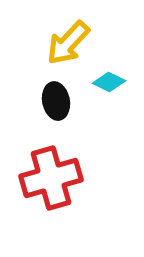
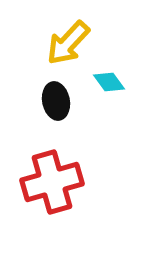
cyan diamond: rotated 28 degrees clockwise
red cross: moved 1 px right, 4 px down
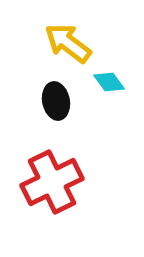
yellow arrow: rotated 84 degrees clockwise
red cross: rotated 10 degrees counterclockwise
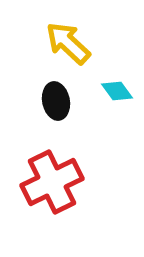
yellow arrow: rotated 6 degrees clockwise
cyan diamond: moved 8 px right, 9 px down
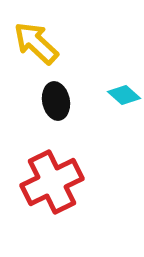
yellow arrow: moved 32 px left
cyan diamond: moved 7 px right, 4 px down; rotated 12 degrees counterclockwise
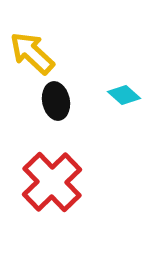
yellow arrow: moved 4 px left, 10 px down
red cross: rotated 18 degrees counterclockwise
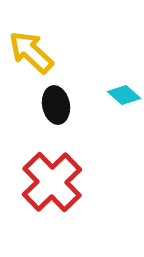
yellow arrow: moved 1 px left, 1 px up
black ellipse: moved 4 px down
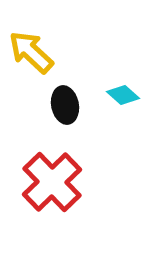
cyan diamond: moved 1 px left
black ellipse: moved 9 px right
